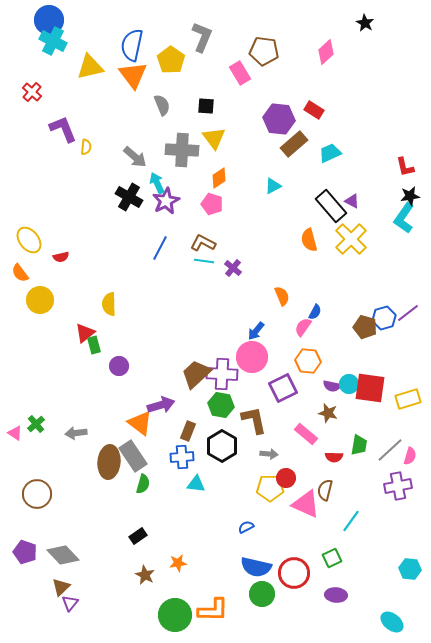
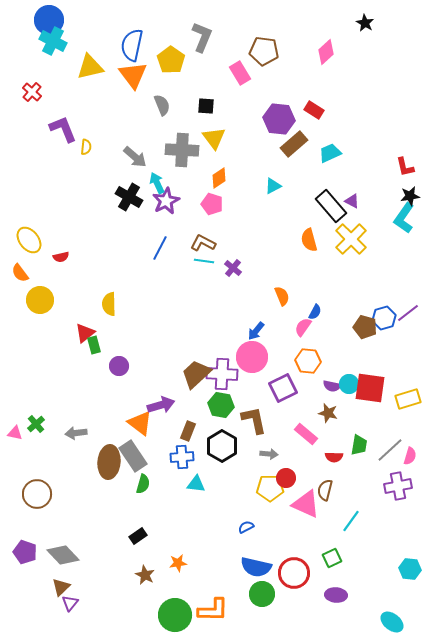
pink triangle at (15, 433): rotated 21 degrees counterclockwise
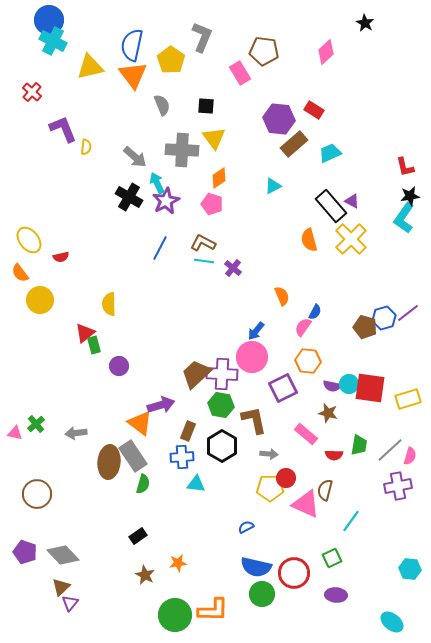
red semicircle at (334, 457): moved 2 px up
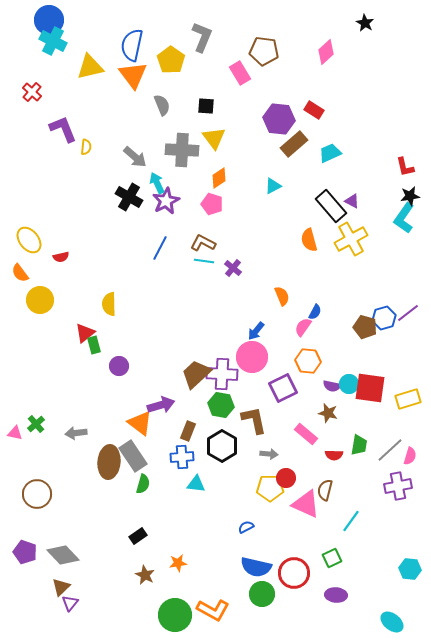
yellow cross at (351, 239): rotated 16 degrees clockwise
orange L-shape at (213, 610): rotated 28 degrees clockwise
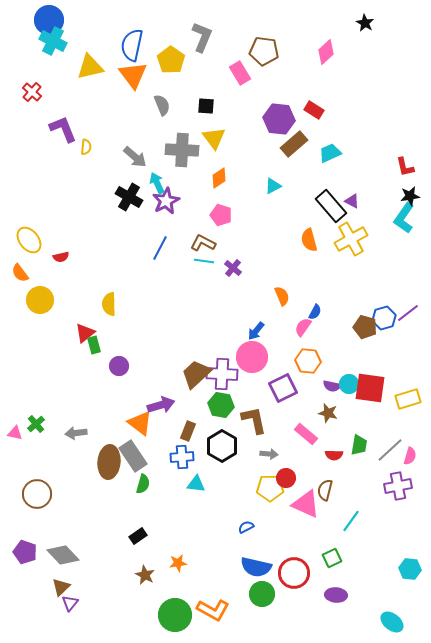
pink pentagon at (212, 204): moved 9 px right, 11 px down
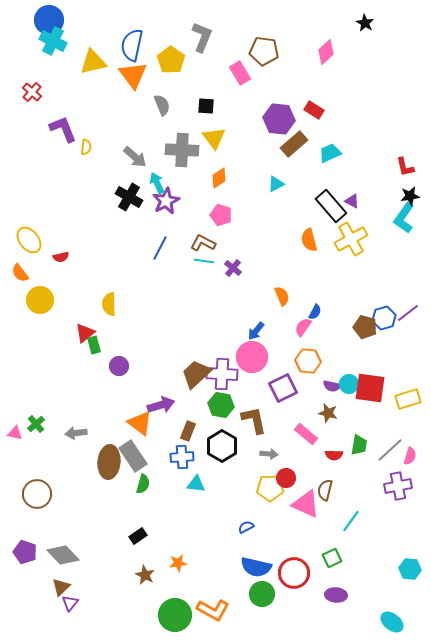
yellow triangle at (90, 67): moved 3 px right, 5 px up
cyan triangle at (273, 186): moved 3 px right, 2 px up
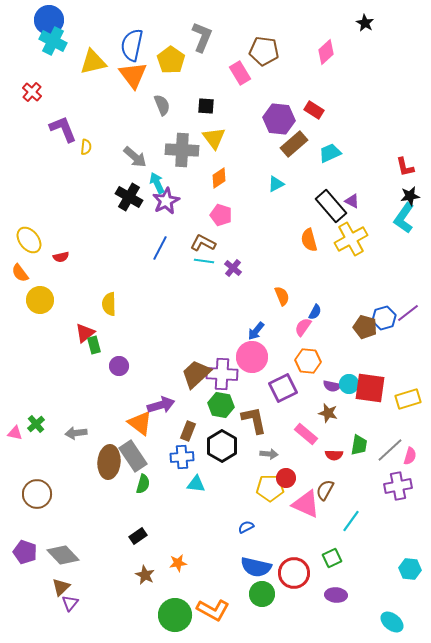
brown semicircle at (325, 490): rotated 15 degrees clockwise
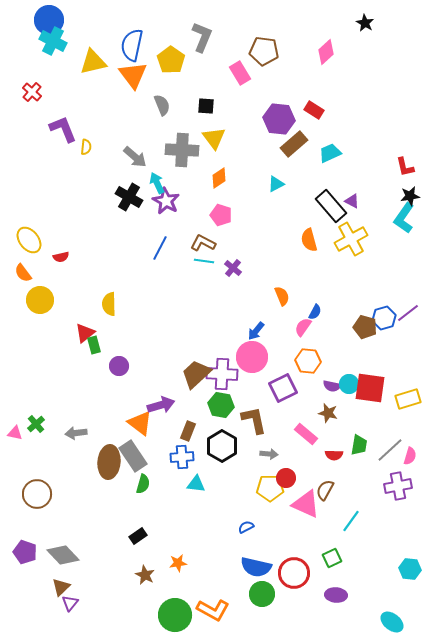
purple star at (166, 201): rotated 16 degrees counterclockwise
orange semicircle at (20, 273): moved 3 px right
